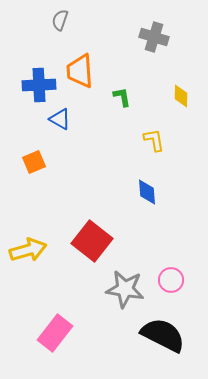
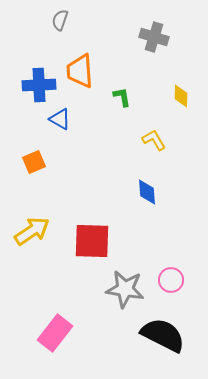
yellow L-shape: rotated 20 degrees counterclockwise
red square: rotated 36 degrees counterclockwise
yellow arrow: moved 4 px right, 19 px up; rotated 18 degrees counterclockwise
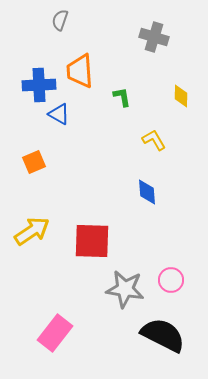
blue triangle: moved 1 px left, 5 px up
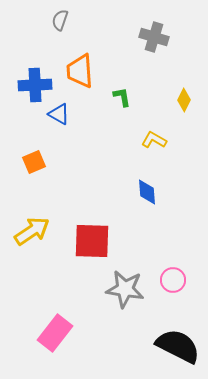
blue cross: moved 4 px left
yellow diamond: moved 3 px right, 4 px down; rotated 25 degrees clockwise
yellow L-shape: rotated 30 degrees counterclockwise
pink circle: moved 2 px right
black semicircle: moved 15 px right, 11 px down
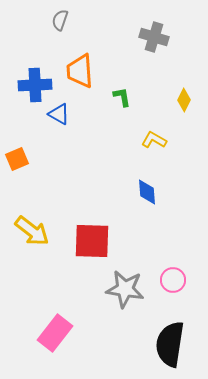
orange square: moved 17 px left, 3 px up
yellow arrow: rotated 72 degrees clockwise
black semicircle: moved 8 px left, 2 px up; rotated 108 degrees counterclockwise
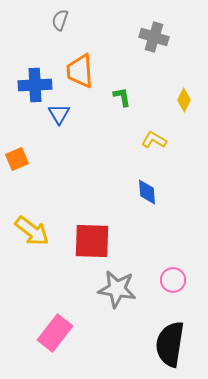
blue triangle: rotated 30 degrees clockwise
gray star: moved 8 px left
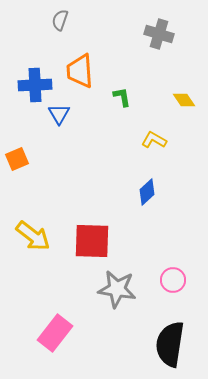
gray cross: moved 5 px right, 3 px up
yellow diamond: rotated 60 degrees counterclockwise
blue diamond: rotated 52 degrees clockwise
yellow arrow: moved 1 px right, 5 px down
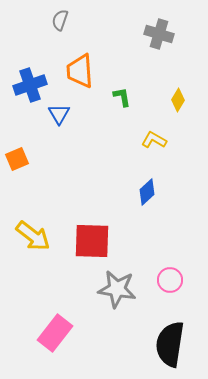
blue cross: moved 5 px left; rotated 16 degrees counterclockwise
yellow diamond: moved 6 px left; rotated 65 degrees clockwise
pink circle: moved 3 px left
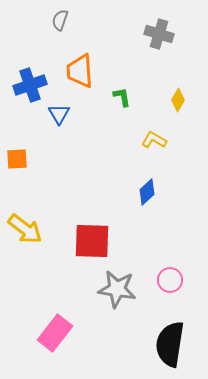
orange square: rotated 20 degrees clockwise
yellow arrow: moved 8 px left, 7 px up
